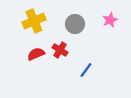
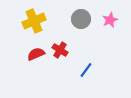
gray circle: moved 6 px right, 5 px up
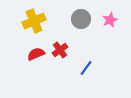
red cross: rotated 21 degrees clockwise
blue line: moved 2 px up
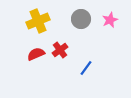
yellow cross: moved 4 px right
